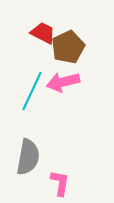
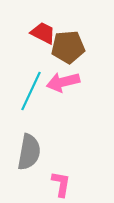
brown pentagon: rotated 20 degrees clockwise
cyan line: moved 1 px left
gray semicircle: moved 1 px right, 5 px up
pink L-shape: moved 1 px right, 1 px down
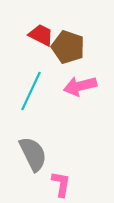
red trapezoid: moved 2 px left, 2 px down
brown pentagon: rotated 24 degrees clockwise
pink arrow: moved 17 px right, 4 px down
gray semicircle: moved 4 px right, 2 px down; rotated 36 degrees counterclockwise
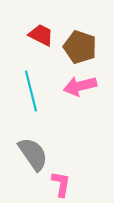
brown pentagon: moved 12 px right
cyan line: rotated 39 degrees counterclockwise
gray semicircle: rotated 9 degrees counterclockwise
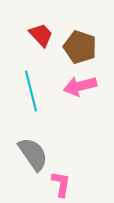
red trapezoid: rotated 20 degrees clockwise
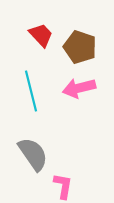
pink arrow: moved 1 px left, 2 px down
pink L-shape: moved 2 px right, 2 px down
